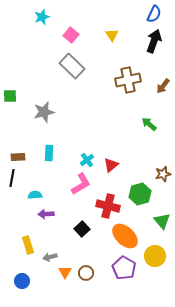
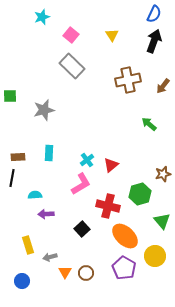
gray star: moved 2 px up
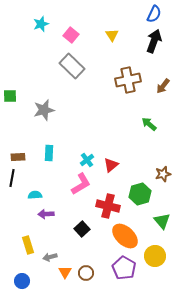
cyan star: moved 1 px left, 7 px down
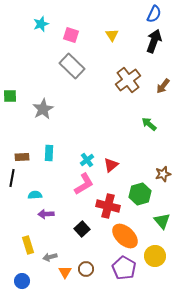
pink square: rotated 21 degrees counterclockwise
brown cross: rotated 25 degrees counterclockwise
gray star: moved 1 px left, 1 px up; rotated 15 degrees counterclockwise
brown rectangle: moved 4 px right
pink L-shape: moved 3 px right
brown circle: moved 4 px up
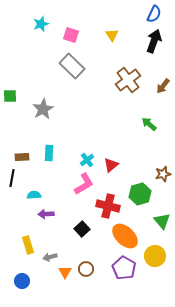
cyan semicircle: moved 1 px left
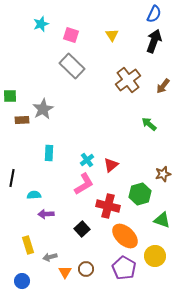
brown rectangle: moved 37 px up
green triangle: moved 1 px up; rotated 30 degrees counterclockwise
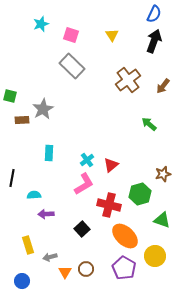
green square: rotated 16 degrees clockwise
red cross: moved 1 px right, 1 px up
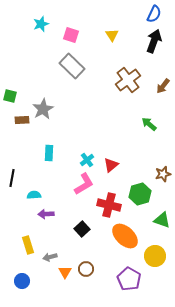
purple pentagon: moved 5 px right, 11 px down
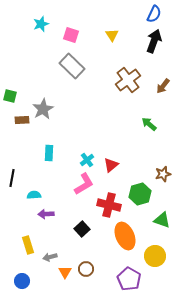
orange ellipse: rotated 24 degrees clockwise
